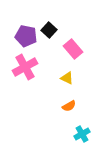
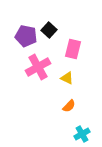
pink rectangle: rotated 54 degrees clockwise
pink cross: moved 13 px right
orange semicircle: rotated 16 degrees counterclockwise
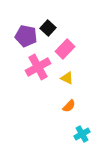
black square: moved 1 px left, 2 px up
pink rectangle: moved 8 px left; rotated 30 degrees clockwise
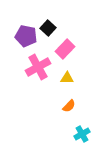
yellow triangle: rotated 24 degrees counterclockwise
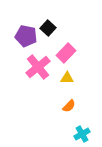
pink rectangle: moved 1 px right, 4 px down
pink cross: rotated 10 degrees counterclockwise
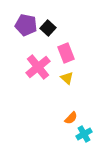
purple pentagon: moved 11 px up
pink rectangle: rotated 66 degrees counterclockwise
yellow triangle: rotated 40 degrees clockwise
orange semicircle: moved 2 px right, 12 px down
cyan cross: moved 2 px right
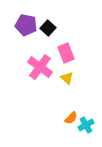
pink cross: moved 2 px right; rotated 15 degrees counterclockwise
cyan cross: moved 2 px right, 9 px up
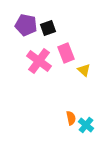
black square: rotated 28 degrees clockwise
pink cross: moved 1 px left, 6 px up
yellow triangle: moved 17 px right, 8 px up
orange semicircle: rotated 56 degrees counterclockwise
cyan cross: rotated 21 degrees counterclockwise
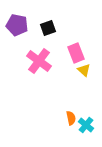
purple pentagon: moved 9 px left
pink rectangle: moved 10 px right
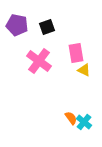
black square: moved 1 px left, 1 px up
pink rectangle: rotated 12 degrees clockwise
yellow triangle: rotated 16 degrees counterclockwise
orange semicircle: rotated 24 degrees counterclockwise
cyan cross: moved 2 px left, 3 px up
